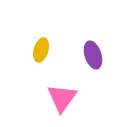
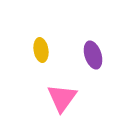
yellow ellipse: rotated 25 degrees counterclockwise
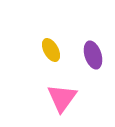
yellow ellipse: moved 10 px right; rotated 20 degrees counterclockwise
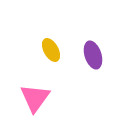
pink triangle: moved 27 px left
